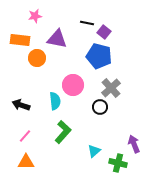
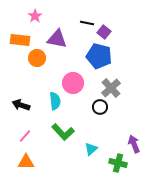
pink star: rotated 24 degrees counterclockwise
pink circle: moved 2 px up
green L-shape: rotated 95 degrees clockwise
cyan triangle: moved 3 px left, 2 px up
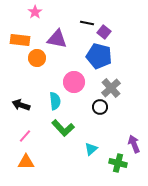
pink star: moved 4 px up
pink circle: moved 1 px right, 1 px up
green L-shape: moved 4 px up
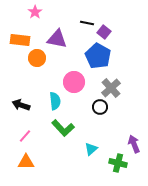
blue pentagon: moved 1 px left; rotated 15 degrees clockwise
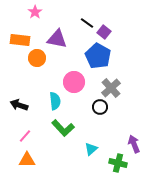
black line: rotated 24 degrees clockwise
black arrow: moved 2 px left
orange triangle: moved 1 px right, 2 px up
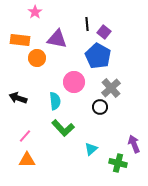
black line: moved 1 px down; rotated 48 degrees clockwise
black arrow: moved 1 px left, 7 px up
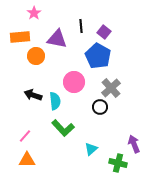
pink star: moved 1 px left, 1 px down
black line: moved 6 px left, 2 px down
orange rectangle: moved 3 px up; rotated 12 degrees counterclockwise
orange circle: moved 1 px left, 2 px up
black arrow: moved 15 px right, 3 px up
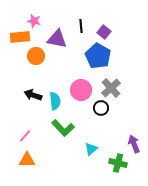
pink star: moved 8 px down; rotated 24 degrees counterclockwise
pink circle: moved 7 px right, 8 px down
black circle: moved 1 px right, 1 px down
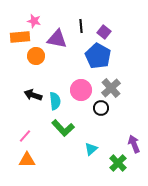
green cross: rotated 30 degrees clockwise
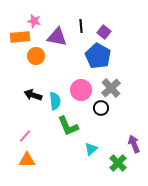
purple triangle: moved 2 px up
green L-shape: moved 5 px right, 2 px up; rotated 20 degrees clockwise
